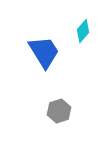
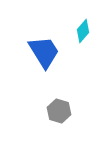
gray hexagon: rotated 25 degrees counterclockwise
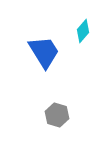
gray hexagon: moved 2 px left, 4 px down
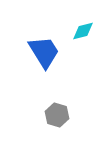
cyan diamond: rotated 35 degrees clockwise
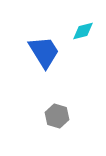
gray hexagon: moved 1 px down
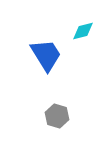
blue trapezoid: moved 2 px right, 3 px down
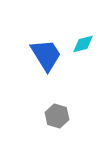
cyan diamond: moved 13 px down
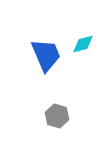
blue trapezoid: rotated 9 degrees clockwise
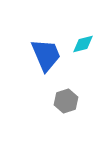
gray hexagon: moved 9 px right, 15 px up; rotated 25 degrees clockwise
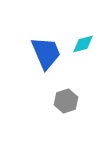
blue trapezoid: moved 2 px up
